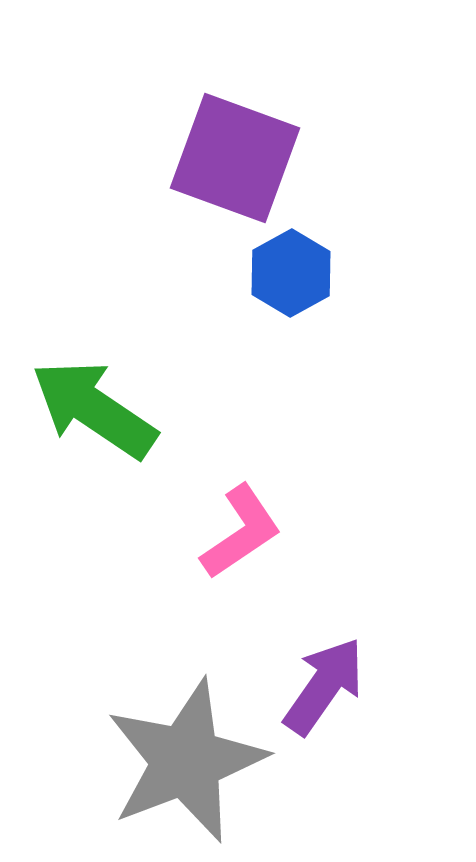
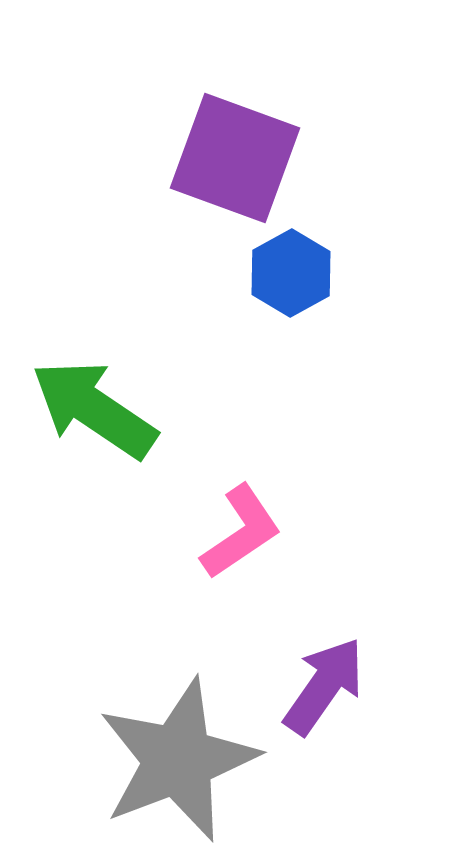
gray star: moved 8 px left, 1 px up
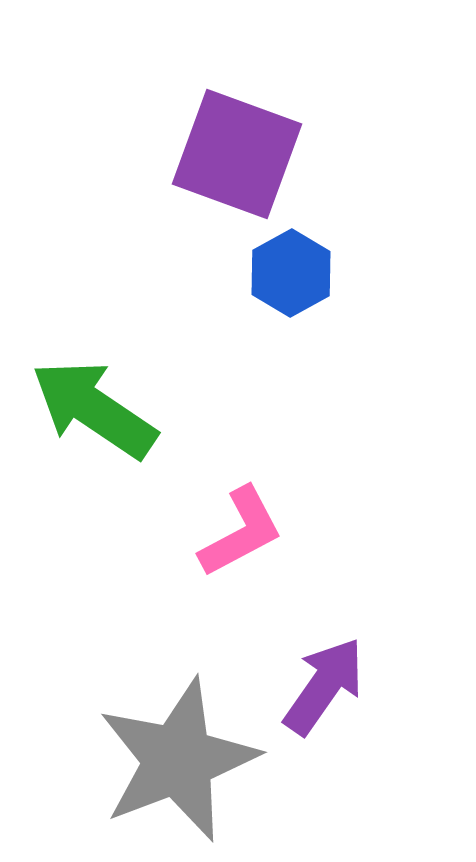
purple square: moved 2 px right, 4 px up
pink L-shape: rotated 6 degrees clockwise
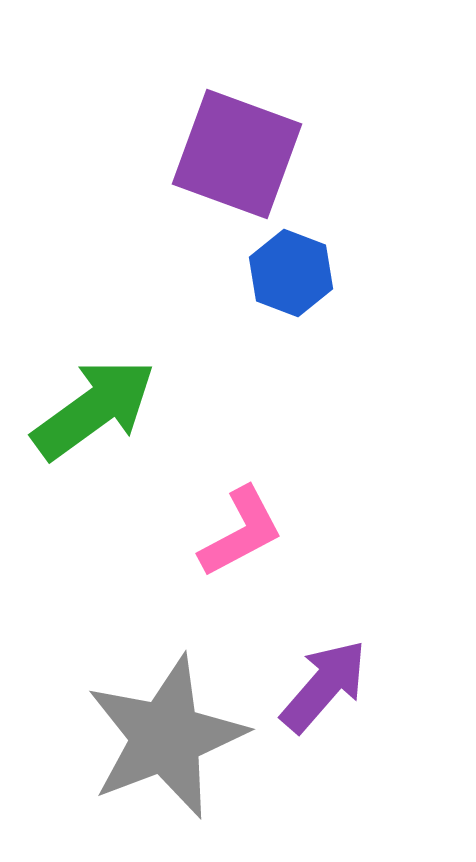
blue hexagon: rotated 10 degrees counterclockwise
green arrow: rotated 110 degrees clockwise
purple arrow: rotated 6 degrees clockwise
gray star: moved 12 px left, 23 px up
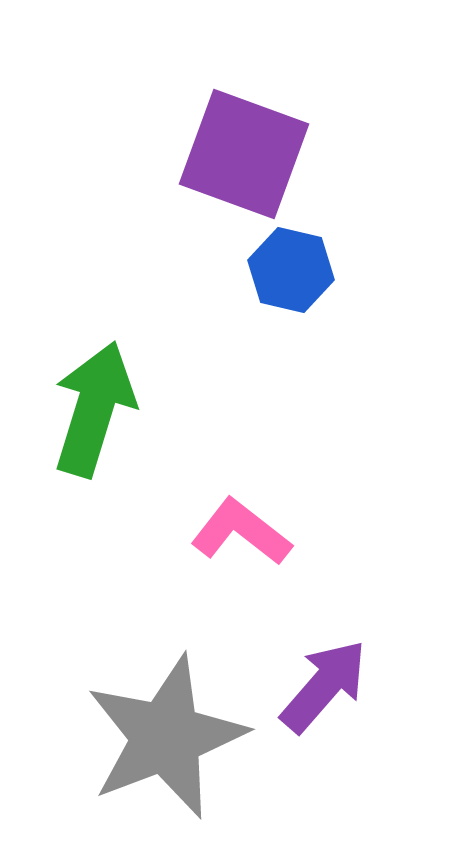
purple square: moved 7 px right
blue hexagon: moved 3 px up; rotated 8 degrees counterclockwise
green arrow: rotated 37 degrees counterclockwise
pink L-shape: rotated 114 degrees counterclockwise
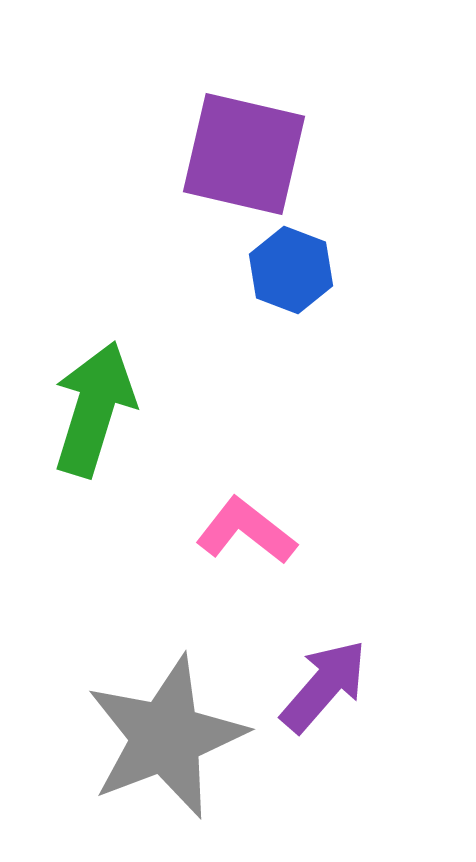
purple square: rotated 7 degrees counterclockwise
blue hexagon: rotated 8 degrees clockwise
pink L-shape: moved 5 px right, 1 px up
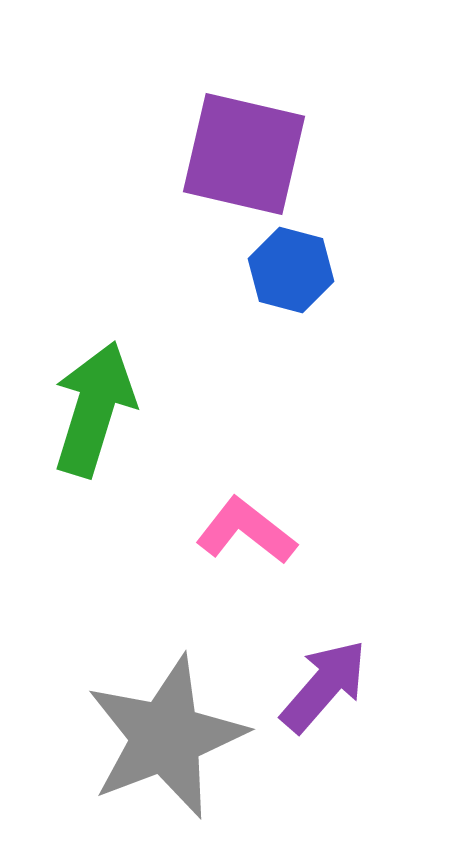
blue hexagon: rotated 6 degrees counterclockwise
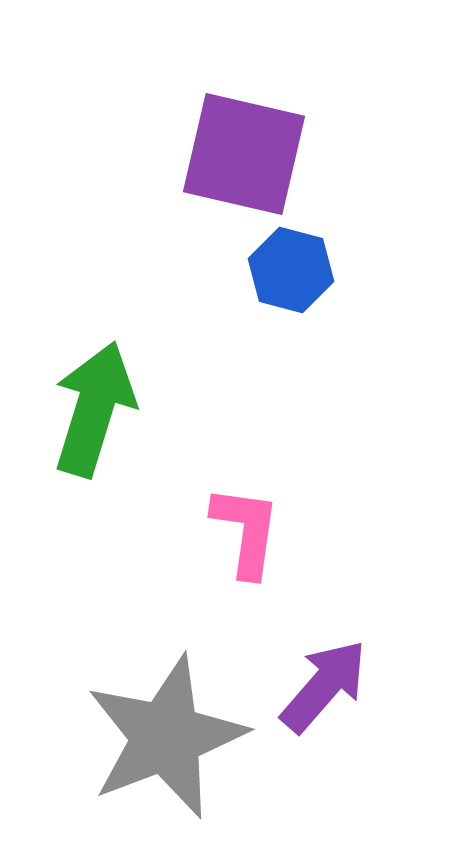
pink L-shape: rotated 60 degrees clockwise
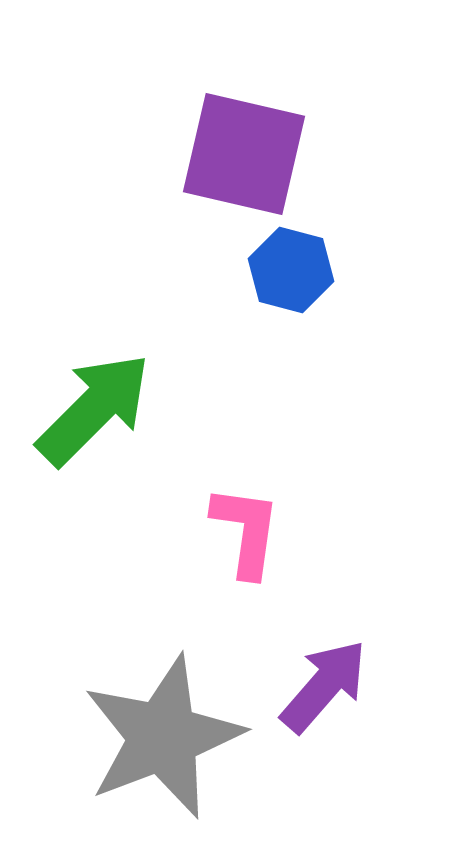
green arrow: rotated 28 degrees clockwise
gray star: moved 3 px left
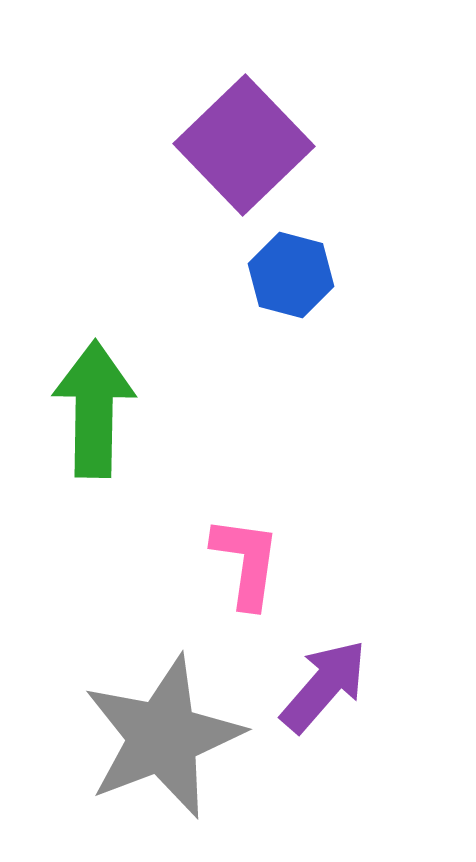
purple square: moved 9 px up; rotated 33 degrees clockwise
blue hexagon: moved 5 px down
green arrow: rotated 44 degrees counterclockwise
pink L-shape: moved 31 px down
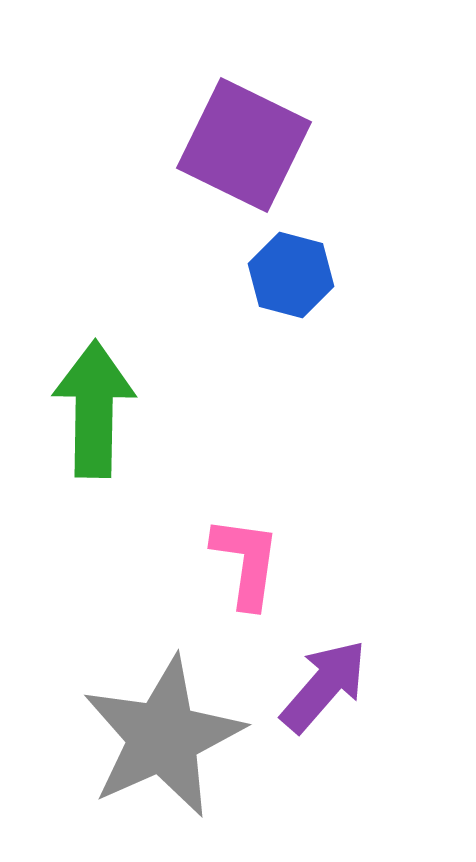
purple square: rotated 20 degrees counterclockwise
gray star: rotated 3 degrees counterclockwise
